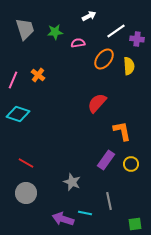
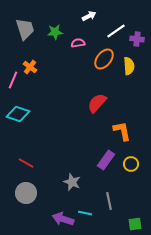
orange cross: moved 8 px left, 8 px up
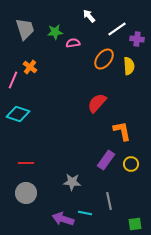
white arrow: rotated 104 degrees counterclockwise
white line: moved 1 px right, 2 px up
pink semicircle: moved 5 px left
red line: rotated 28 degrees counterclockwise
gray star: rotated 18 degrees counterclockwise
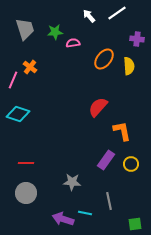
white line: moved 16 px up
red semicircle: moved 1 px right, 4 px down
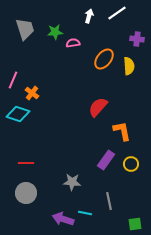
white arrow: rotated 56 degrees clockwise
orange cross: moved 2 px right, 26 px down
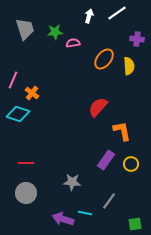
gray line: rotated 48 degrees clockwise
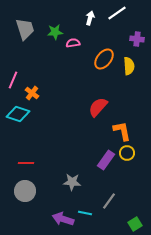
white arrow: moved 1 px right, 2 px down
yellow circle: moved 4 px left, 11 px up
gray circle: moved 1 px left, 2 px up
green square: rotated 24 degrees counterclockwise
